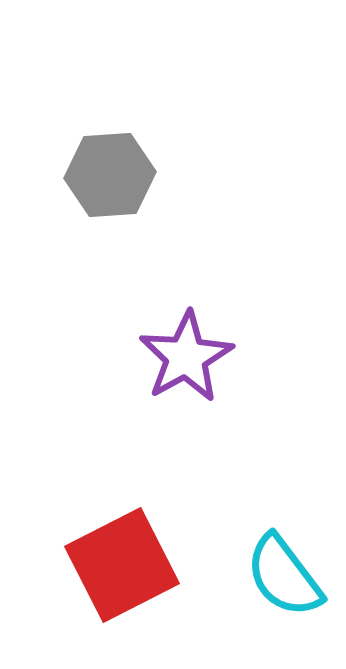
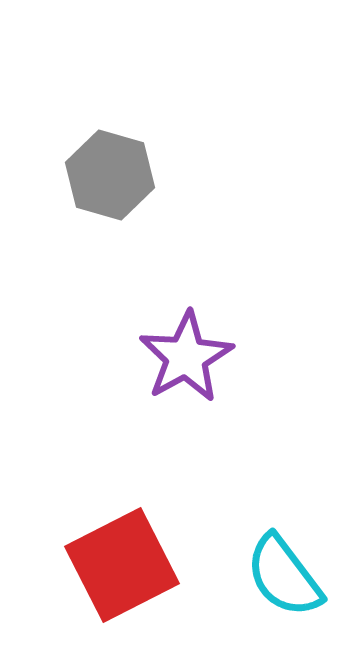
gray hexagon: rotated 20 degrees clockwise
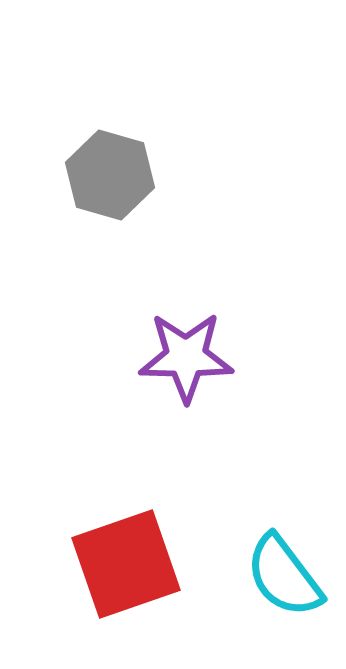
purple star: rotated 30 degrees clockwise
red square: moved 4 px right, 1 px up; rotated 8 degrees clockwise
